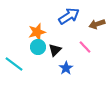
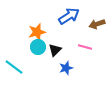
pink line: rotated 32 degrees counterclockwise
cyan line: moved 3 px down
blue star: rotated 16 degrees clockwise
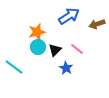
pink line: moved 8 px left, 2 px down; rotated 24 degrees clockwise
blue star: rotated 24 degrees counterclockwise
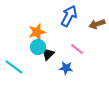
blue arrow: rotated 30 degrees counterclockwise
black triangle: moved 7 px left, 4 px down
blue star: rotated 24 degrees counterclockwise
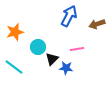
orange star: moved 22 px left
pink line: rotated 48 degrees counterclockwise
black triangle: moved 4 px right, 5 px down
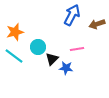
blue arrow: moved 3 px right, 1 px up
cyan line: moved 11 px up
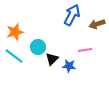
pink line: moved 8 px right, 1 px down
blue star: moved 3 px right, 2 px up
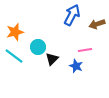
blue star: moved 7 px right; rotated 16 degrees clockwise
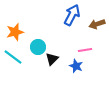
cyan line: moved 1 px left, 1 px down
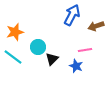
brown arrow: moved 1 px left, 2 px down
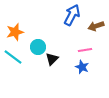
blue star: moved 6 px right, 1 px down
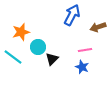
brown arrow: moved 2 px right, 1 px down
orange star: moved 6 px right
